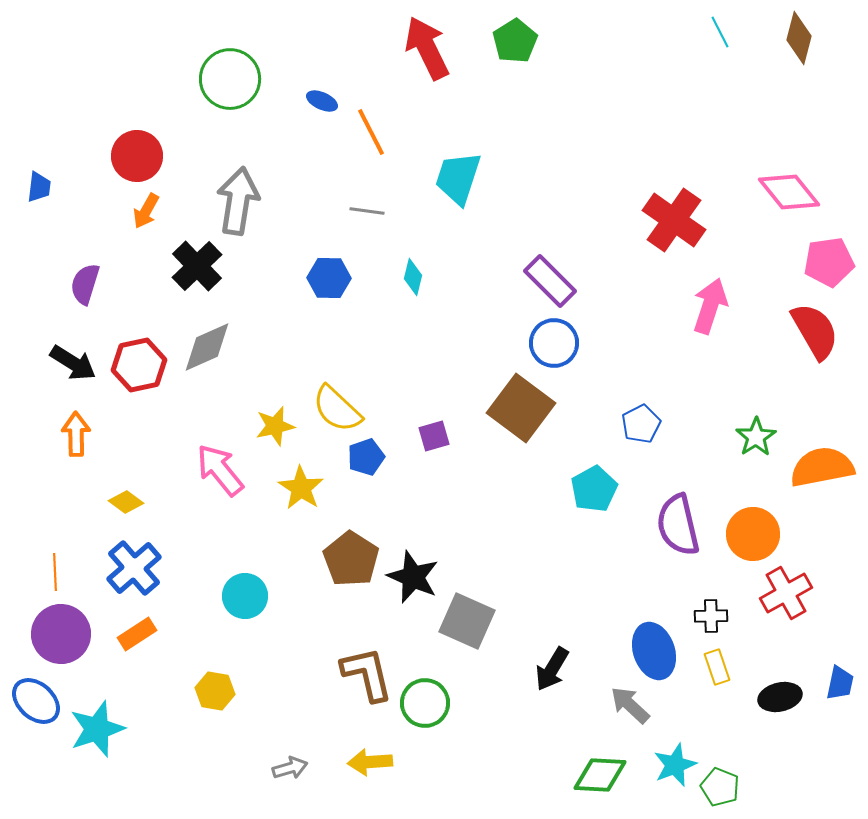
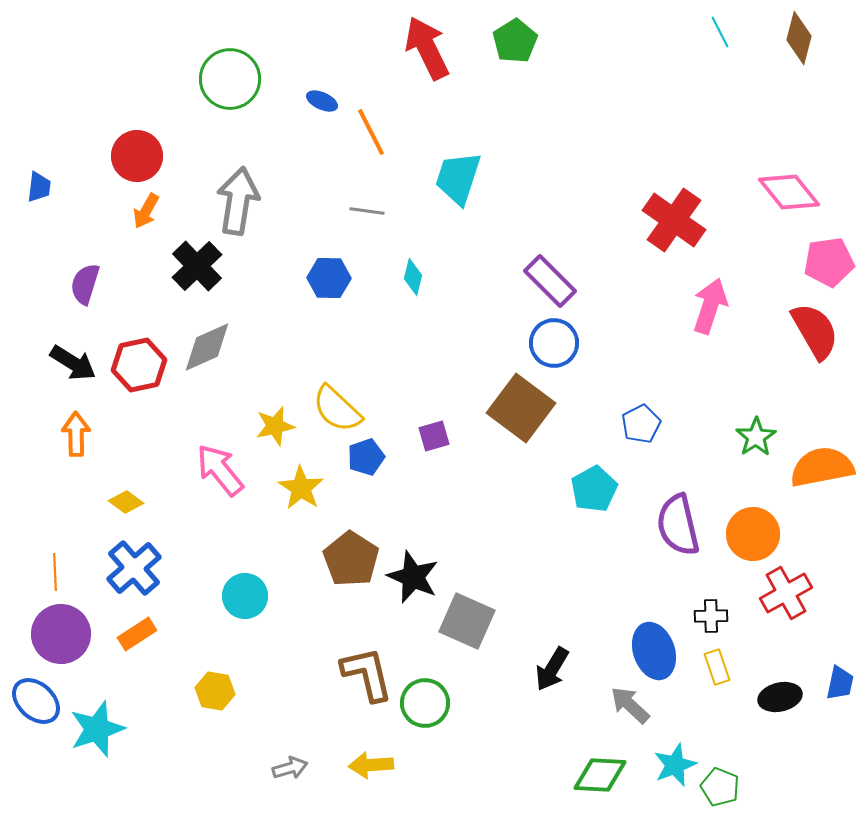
yellow arrow at (370, 762): moved 1 px right, 3 px down
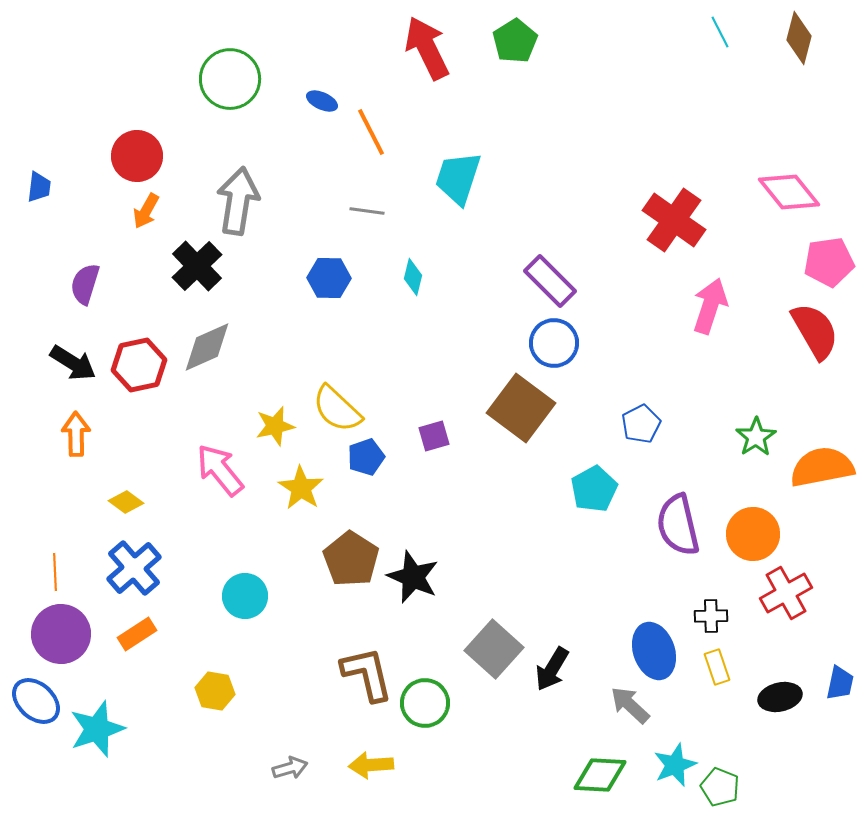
gray square at (467, 621): moved 27 px right, 28 px down; rotated 18 degrees clockwise
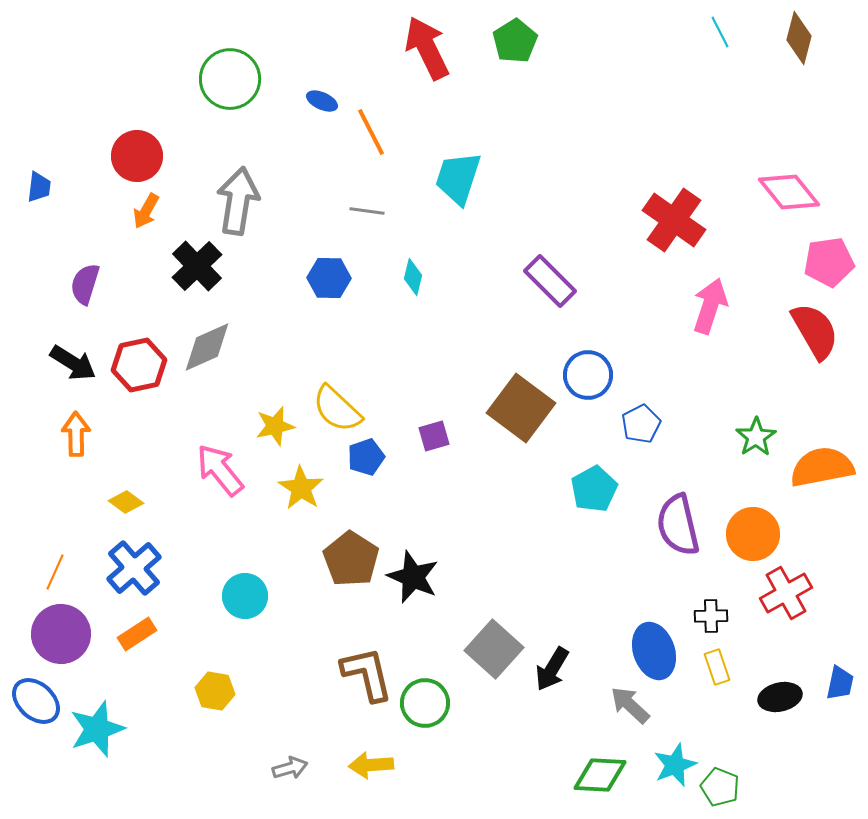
blue circle at (554, 343): moved 34 px right, 32 px down
orange line at (55, 572): rotated 27 degrees clockwise
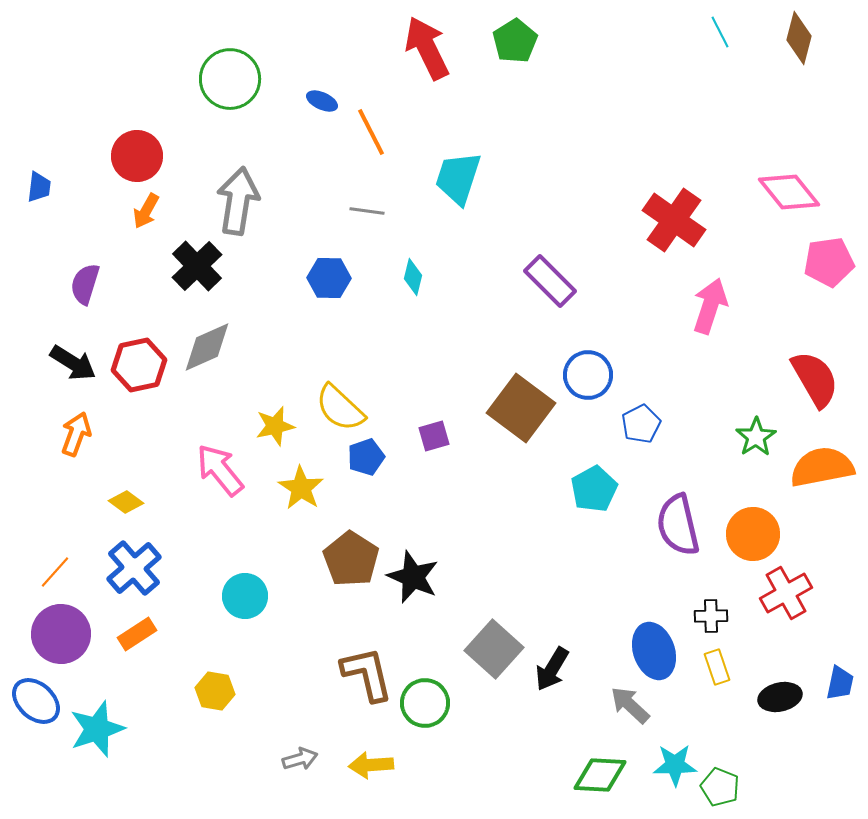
red semicircle at (815, 331): moved 48 px down
yellow semicircle at (337, 409): moved 3 px right, 1 px up
orange arrow at (76, 434): rotated 21 degrees clockwise
orange line at (55, 572): rotated 18 degrees clockwise
cyan star at (675, 765): rotated 21 degrees clockwise
gray arrow at (290, 768): moved 10 px right, 9 px up
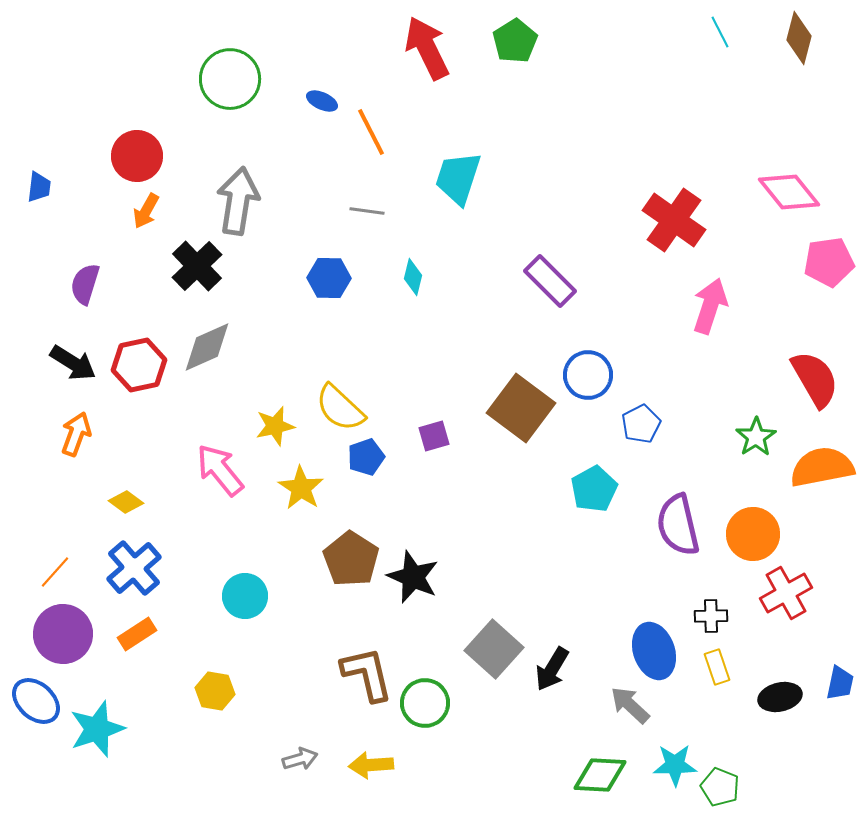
purple circle at (61, 634): moved 2 px right
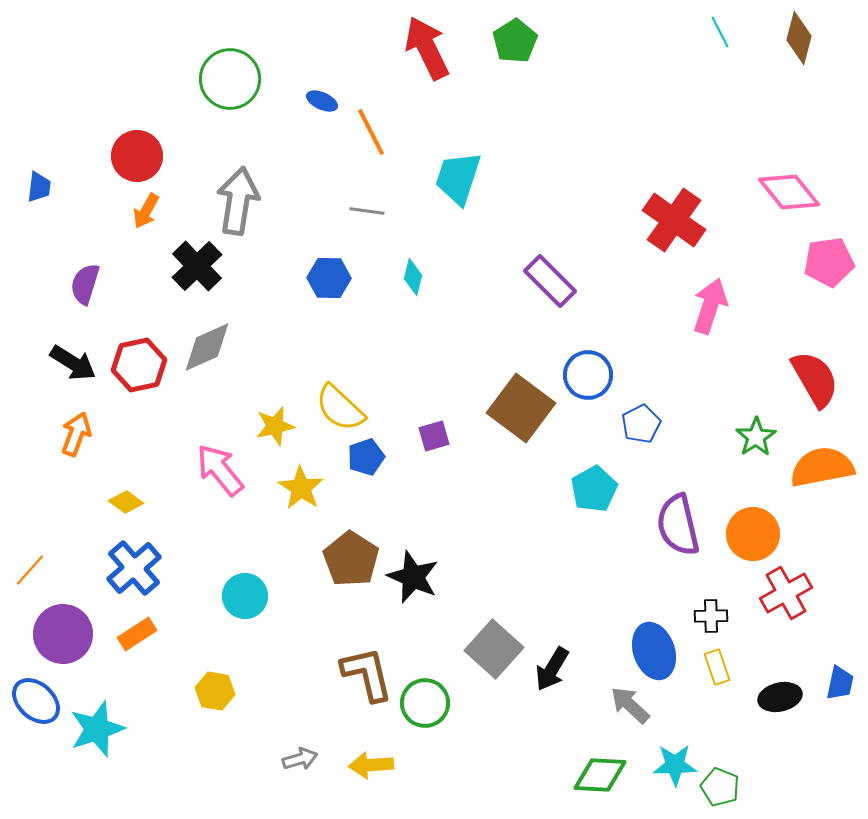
orange line at (55, 572): moved 25 px left, 2 px up
